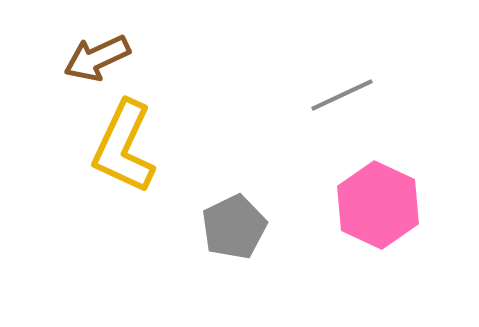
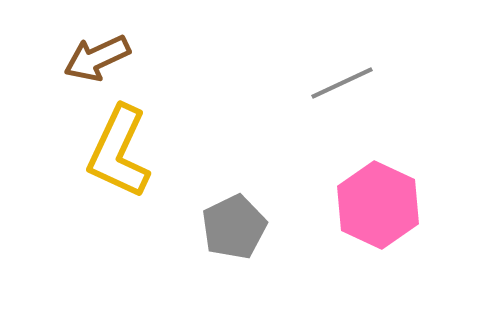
gray line: moved 12 px up
yellow L-shape: moved 5 px left, 5 px down
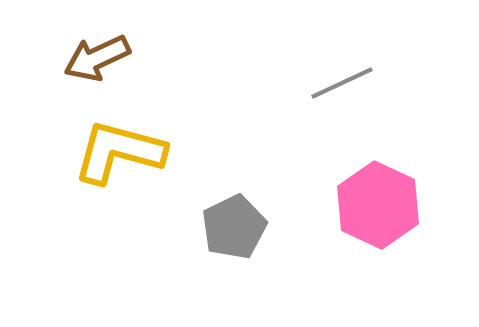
yellow L-shape: rotated 80 degrees clockwise
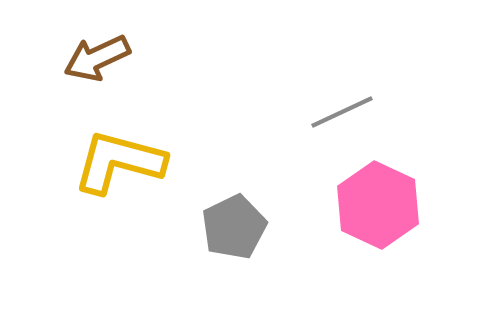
gray line: moved 29 px down
yellow L-shape: moved 10 px down
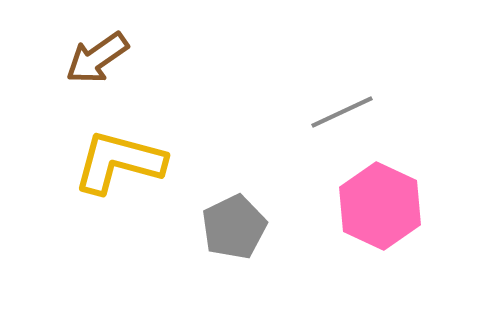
brown arrow: rotated 10 degrees counterclockwise
pink hexagon: moved 2 px right, 1 px down
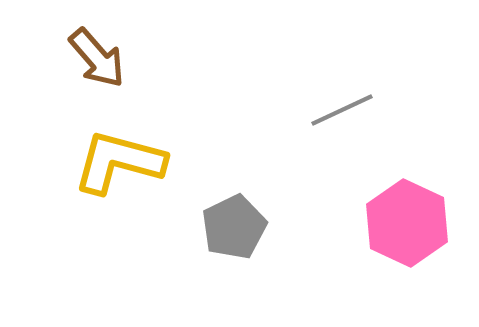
brown arrow: rotated 96 degrees counterclockwise
gray line: moved 2 px up
pink hexagon: moved 27 px right, 17 px down
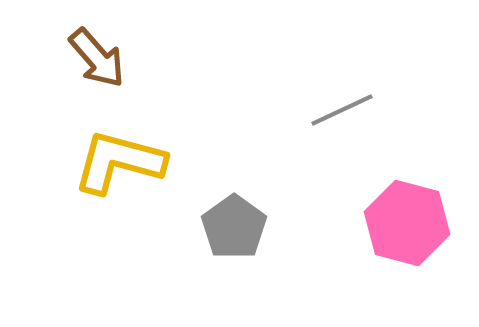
pink hexagon: rotated 10 degrees counterclockwise
gray pentagon: rotated 10 degrees counterclockwise
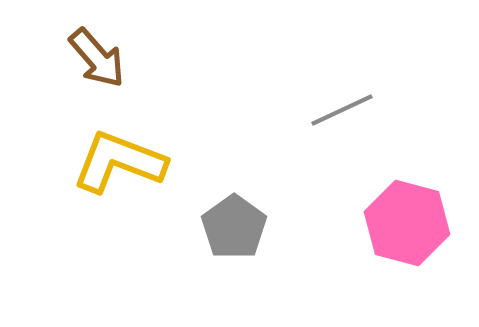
yellow L-shape: rotated 6 degrees clockwise
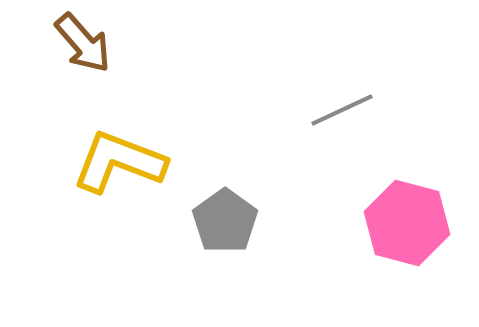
brown arrow: moved 14 px left, 15 px up
gray pentagon: moved 9 px left, 6 px up
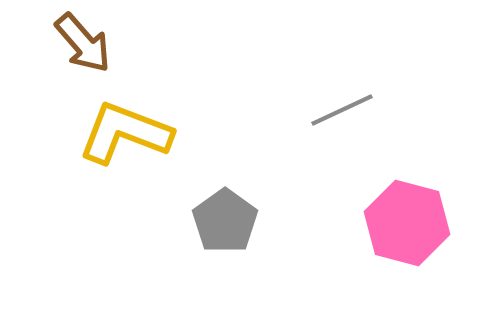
yellow L-shape: moved 6 px right, 29 px up
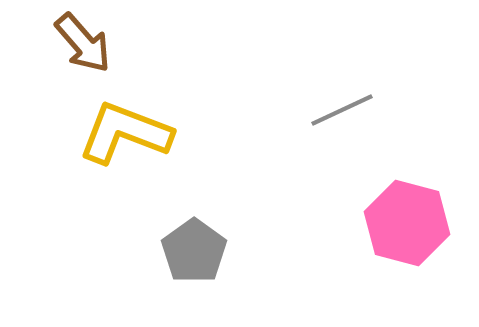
gray pentagon: moved 31 px left, 30 px down
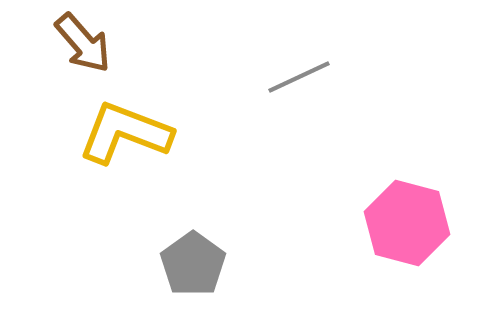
gray line: moved 43 px left, 33 px up
gray pentagon: moved 1 px left, 13 px down
